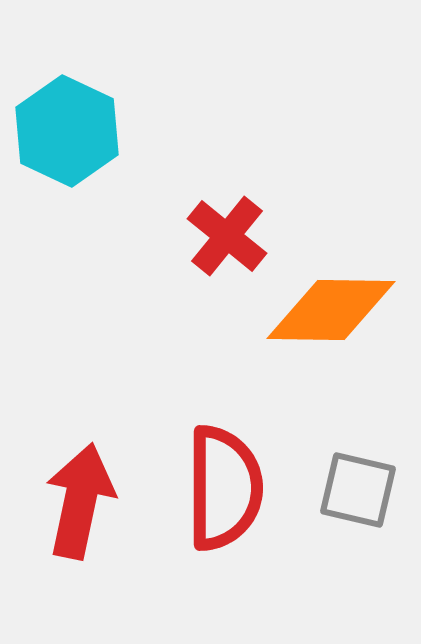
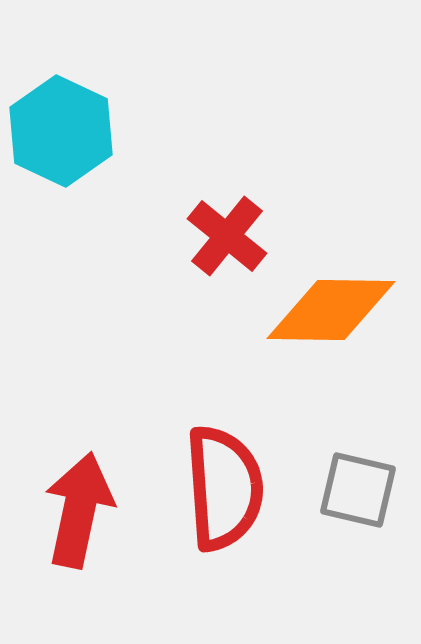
cyan hexagon: moved 6 px left
red semicircle: rotated 4 degrees counterclockwise
red arrow: moved 1 px left, 9 px down
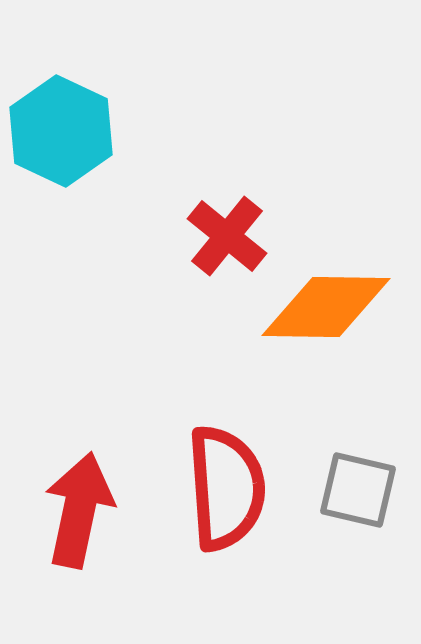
orange diamond: moved 5 px left, 3 px up
red semicircle: moved 2 px right
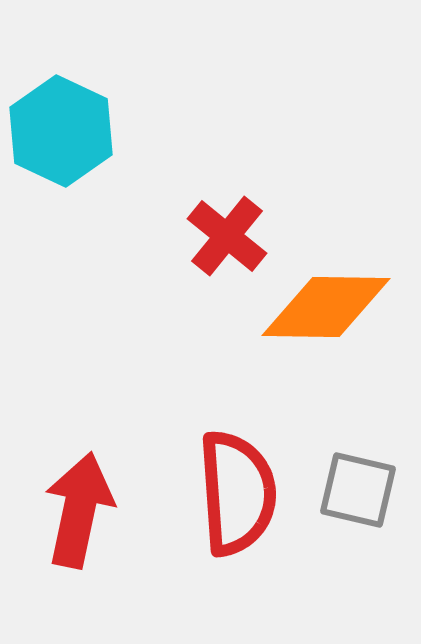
red semicircle: moved 11 px right, 5 px down
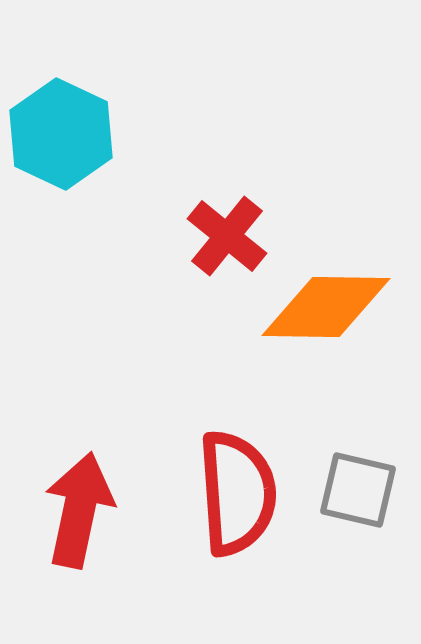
cyan hexagon: moved 3 px down
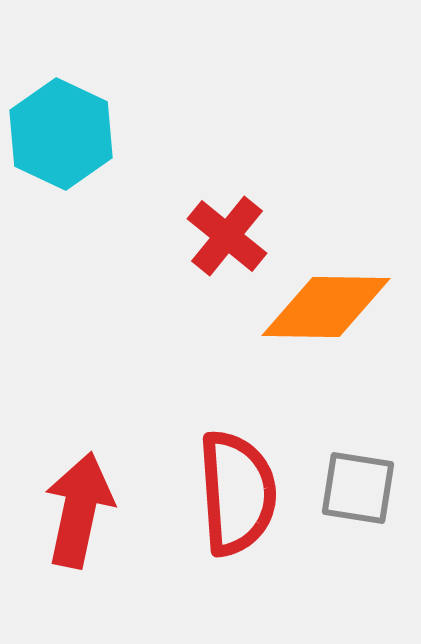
gray square: moved 2 px up; rotated 4 degrees counterclockwise
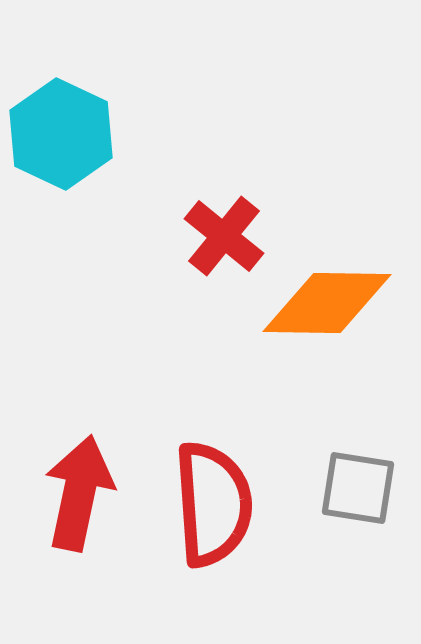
red cross: moved 3 px left
orange diamond: moved 1 px right, 4 px up
red semicircle: moved 24 px left, 11 px down
red arrow: moved 17 px up
